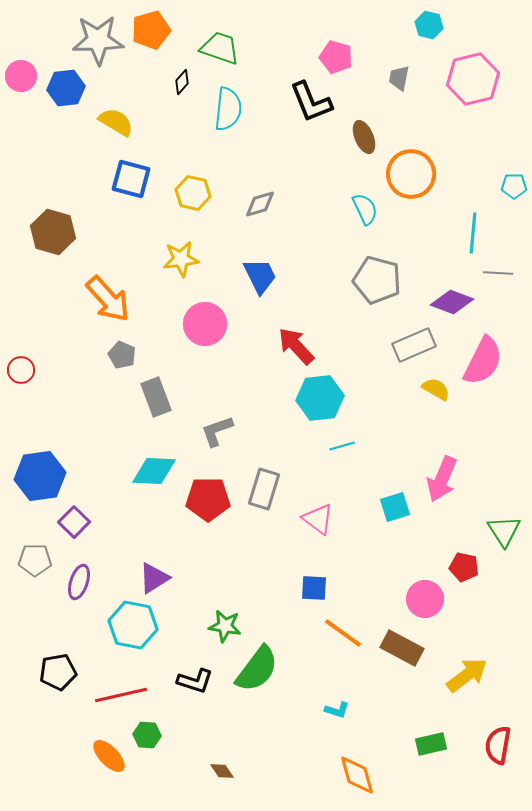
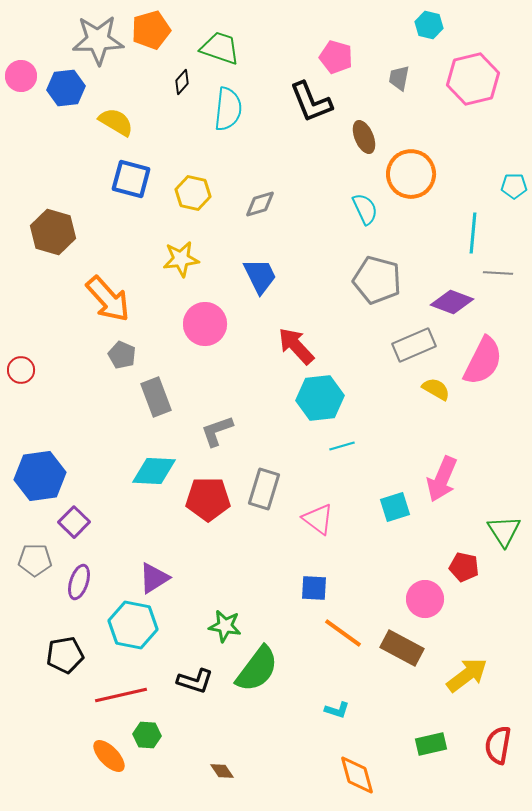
black pentagon at (58, 672): moved 7 px right, 17 px up
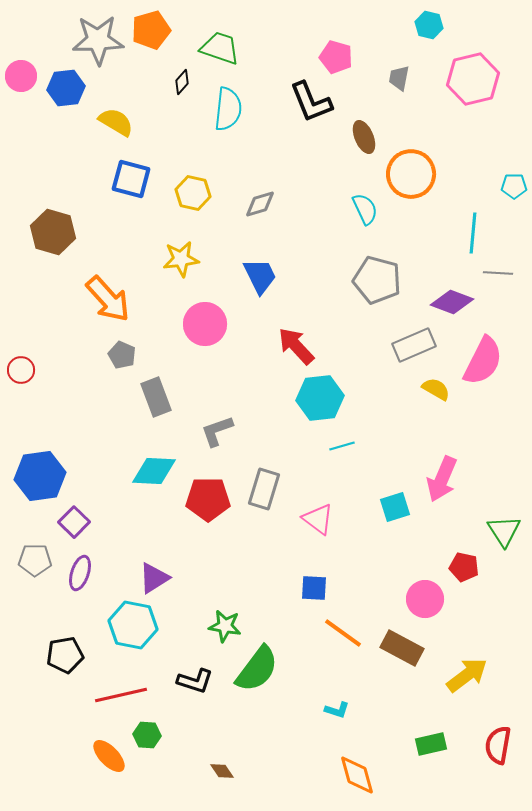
purple ellipse at (79, 582): moved 1 px right, 9 px up
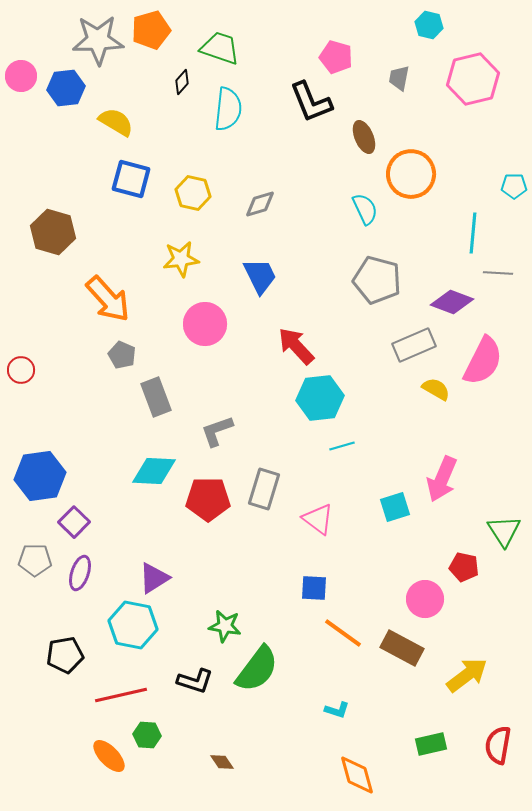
brown diamond at (222, 771): moved 9 px up
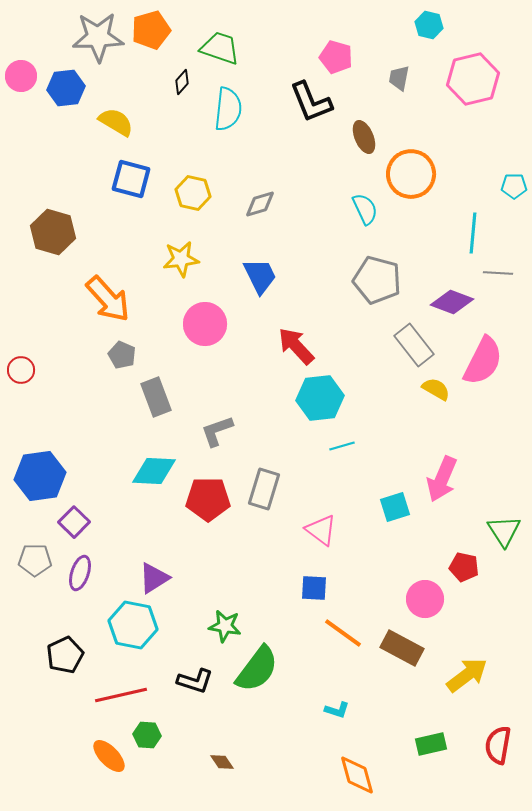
gray star at (98, 40): moved 3 px up
gray rectangle at (414, 345): rotated 75 degrees clockwise
pink triangle at (318, 519): moved 3 px right, 11 px down
black pentagon at (65, 655): rotated 15 degrees counterclockwise
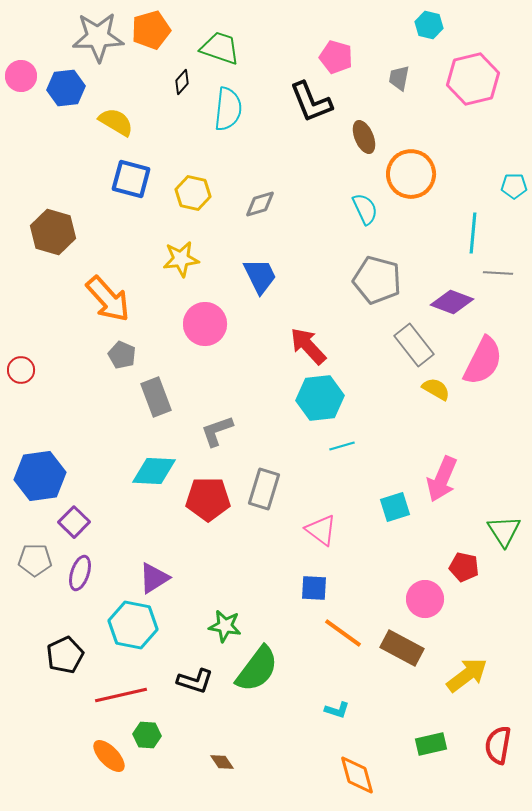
red arrow at (296, 346): moved 12 px right
